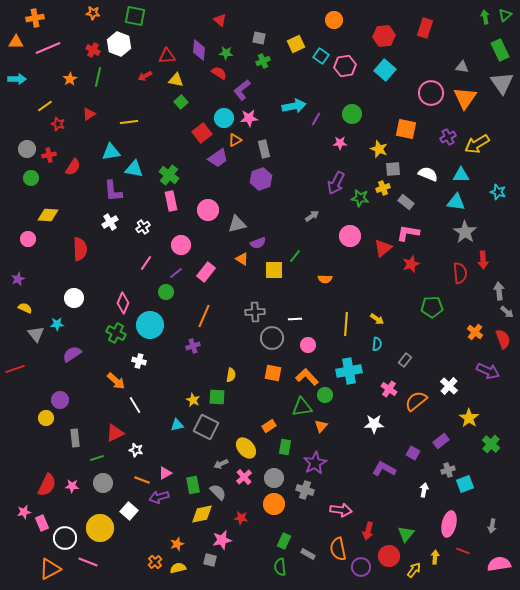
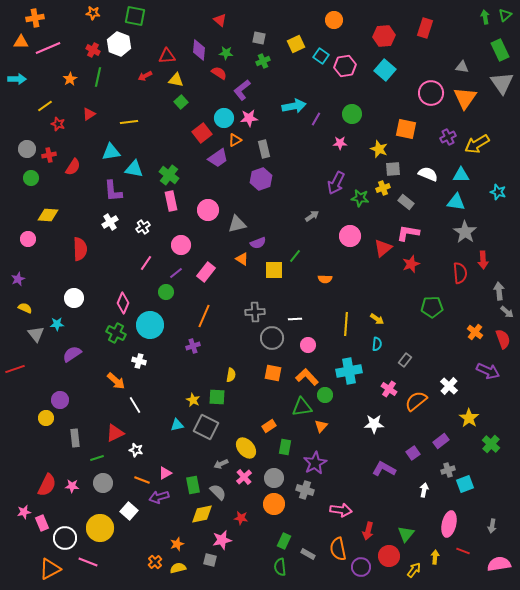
orange triangle at (16, 42): moved 5 px right
purple square at (413, 453): rotated 24 degrees clockwise
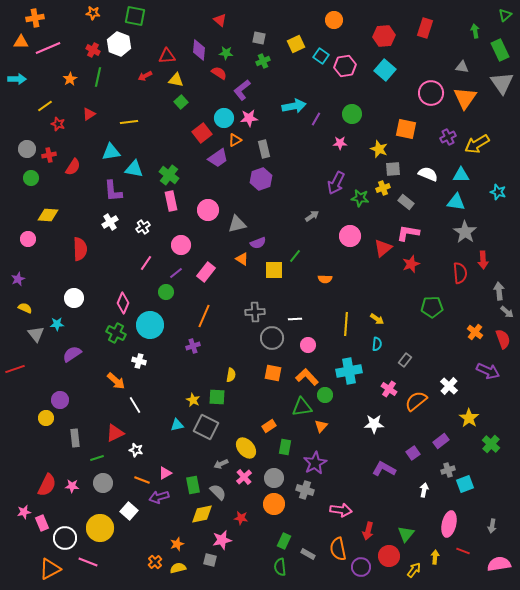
green arrow at (485, 17): moved 10 px left, 14 px down
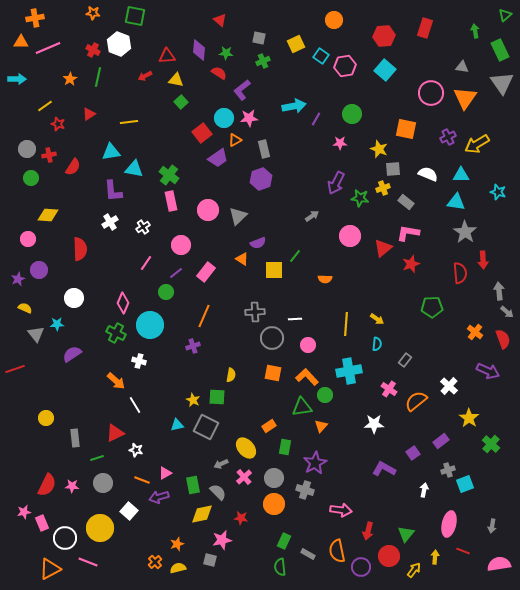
gray triangle at (237, 224): moved 1 px right, 8 px up; rotated 30 degrees counterclockwise
purple circle at (60, 400): moved 21 px left, 130 px up
orange semicircle at (338, 549): moved 1 px left, 2 px down
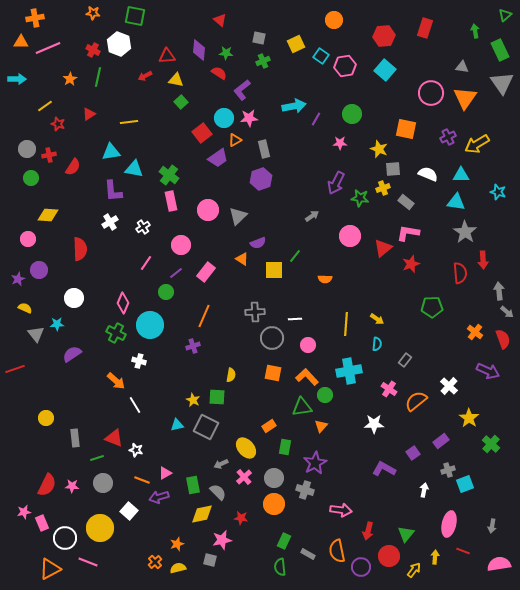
red triangle at (115, 433): moved 1 px left, 5 px down; rotated 48 degrees clockwise
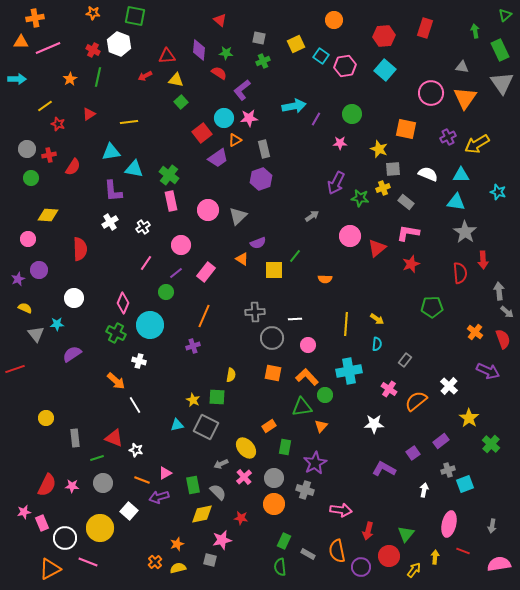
red triangle at (383, 248): moved 6 px left
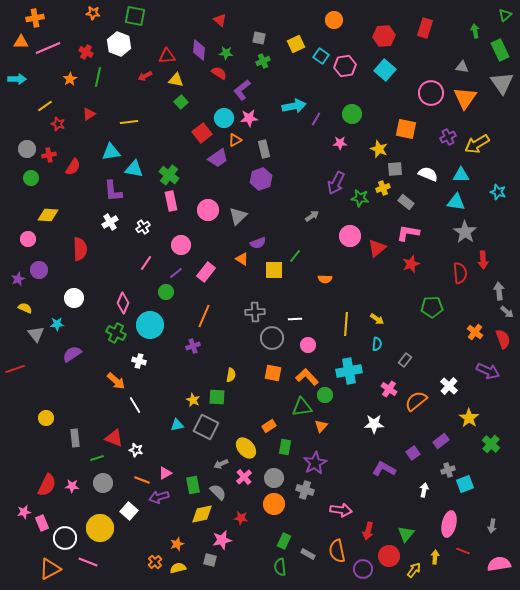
red cross at (93, 50): moved 7 px left, 2 px down
gray square at (393, 169): moved 2 px right
purple circle at (361, 567): moved 2 px right, 2 px down
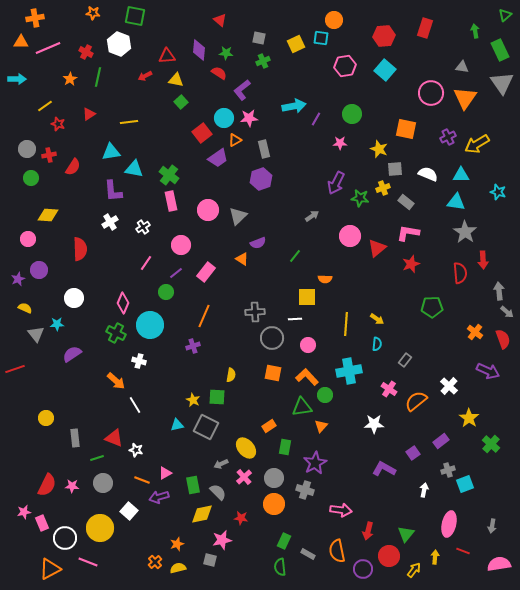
cyan square at (321, 56): moved 18 px up; rotated 28 degrees counterclockwise
yellow square at (274, 270): moved 33 px right, 27 px down
